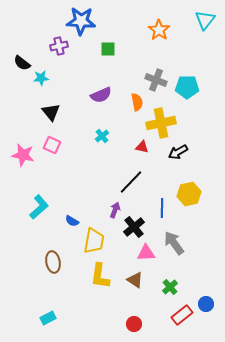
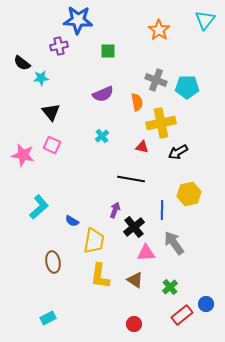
blue star: moved 3 px left, 1 px up
green square: moved 2 px down
purple semicircle: moved 2 px right, 1 px up
black line: moved 3 px up; rotated 56 degrees clockwise
blue line: moved 2 px down
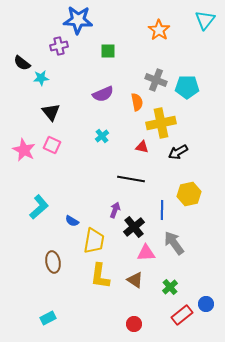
pink star: moved 1 px right, 5 px up; rotated 15 degrees clockwise
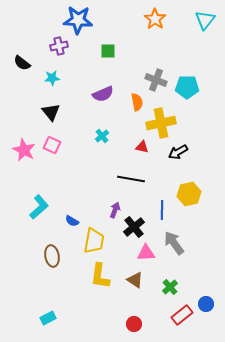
orange star: moved 4 px left, 11 px up
cyan star: moved 11 px right
brown ellipse: moved 1 px left, 6 px up
